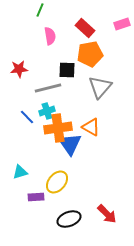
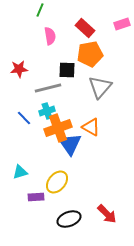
blue line: moved 3 px left, 1 px down
orange cross: rotated 12 degrees counterclockwise
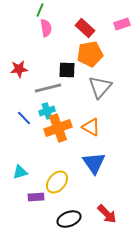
pink semicircle: moved 4 px left, 8 px up
blue triangle: moved 24 px right, 19 px down
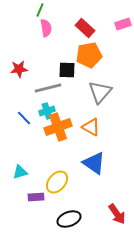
pink rectangle: moved 1 px right
orange pentagon: moved 1 px left, 1 px down
gray triangle: moved 5 px down
orange cross: moved 1 px up
blue triangle: rotated 20 degrees counterclockwise
red arrow: moved 10 px right; rotated 10 degrees clockwise
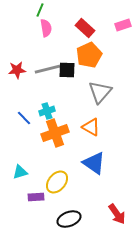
pink rectangle: moved 1 px down
orange pentagon: rotated 15 degrees counterclockwise
red star: moved 2 px left, 1 px down
gray line: moved 19 px up
orange cross: moved 3 px left, 6 px down
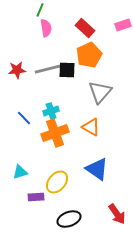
cyan cross: moved 4 px right
blue triangle: moved 3 px right, 6 px down
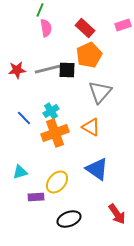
cyan cross: rotated 14 degrees counterclockwise
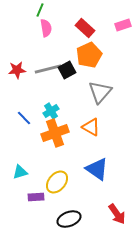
black square: rotated 30 degrees counterclockwise
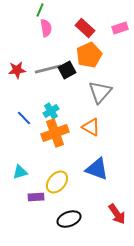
pink rectangle: moved 3 px left, 3 px down
blue triangle: rotated 15 degrees counterclockwise
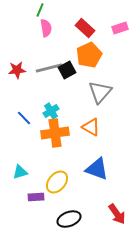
gray line: moved 1 px right, 1 px up
orange cross: rotated 12 degrees clockwise
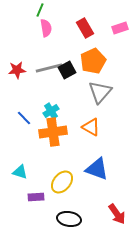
red rectangle: rotated 18 degrees clockwise
orange pentagon: moved 4 px right, 6 px down
orange cross: moved 2 px left, 1 px up
cyan triangle: rotated 35 degrees clockwise
yellow ellipse: moved 5 px right
black ellipse: rotated 30 degrees clockwise
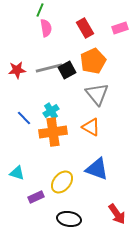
gray triangle: moved 3 px left, 2 px down; rotated 20 degrees counterclockwise
cyan triangle: moved 3 px left, 1 px down
purple rectangle: rotated 21 degrees counterclockwise
